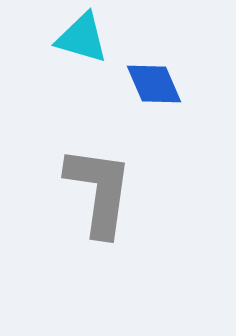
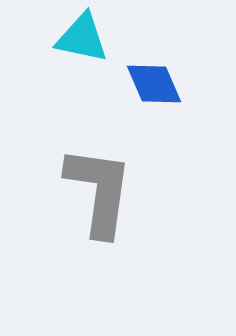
cyan triangle: rotated 4 degrees counterclockwise
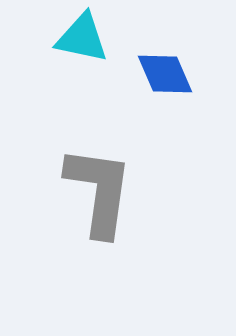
blue diamond: moved 11 px right, 10 px up
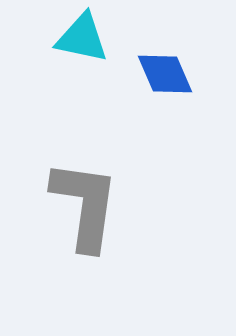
gray L-shape: moved 14 px left, 14 px down
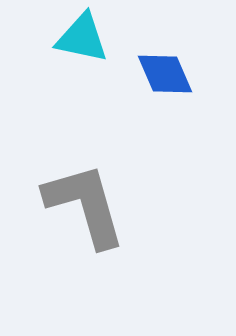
gray L-shape: rotated 24 degrees counterclockwise
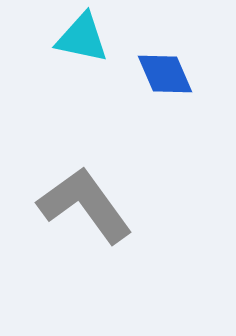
gray L-shape: rotated 20 degrees counterclockwise
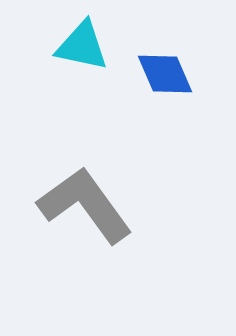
cyan triangle: moved 8 px down
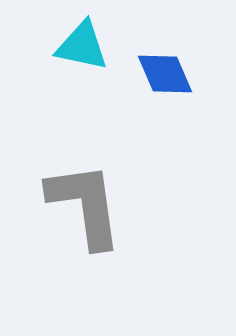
gray L-shape: rotated 28 degrees clockwise
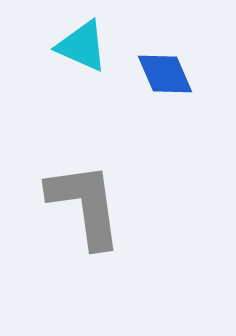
cyan triangle: rotated 12 degrees clockwise
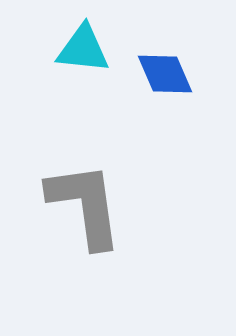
cyan triangle: moved 1 px right, 3 px down; rotated 18 degrees counterclockwise
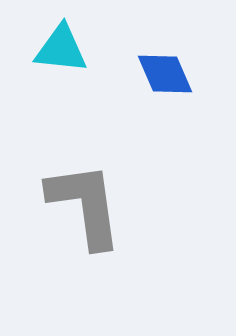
cyan triangle: moved 22 px left
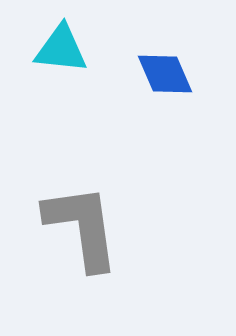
gray L-shape: moved 3 px left, 22 px down
